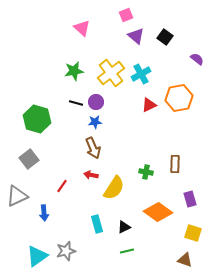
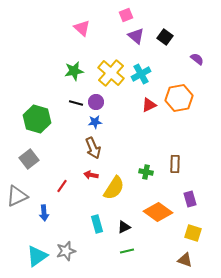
yellow cross: rotated 12 degrees counterclockwise
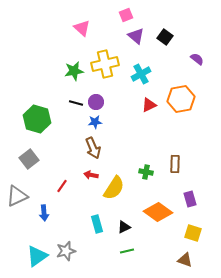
yellow cross: moved 6 px left, 9 px up; rotated 36 degrees clockwise
orange hexagon: moved 2 px right, 1 px down
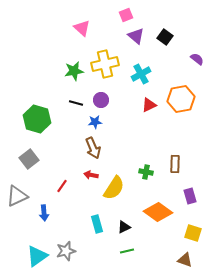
purple circle: moved 5 px right, 2 px up
purple rectangle: moved 3 px up
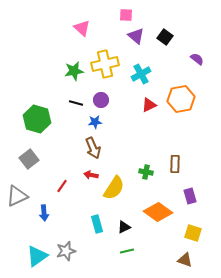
pink square: rotated 24 degrees clockwise
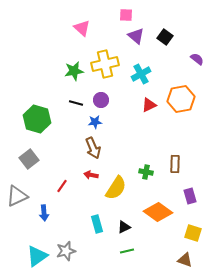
yellow semicircle: moved 2 px right
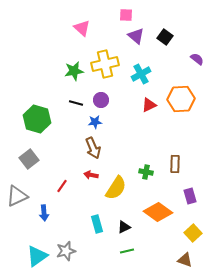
orange hexagon: rotated 8 degrees clockwise
yellow square: rotated 30 degrees clockwise
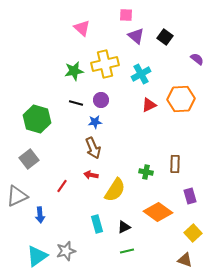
yellow semicircle: moved 1 px left, 2 px down
blue arrow: moved 4 px left, 2 px down
